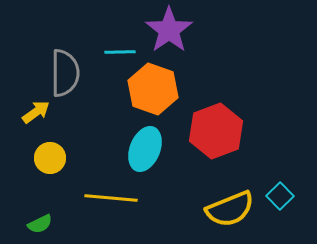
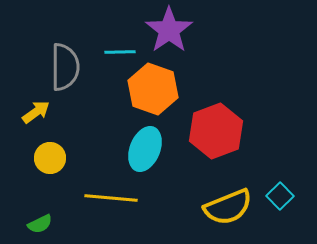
gray semicircle: moved 6 px up
yellow semicircle: moved 2 px left, 2 px up
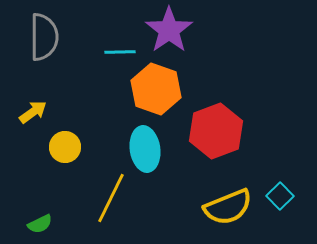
gray semicircle: moved 21 px left, 30 px up
orange hexagon: moved 3 px right
yellow arrow: moved 3 px left
cyan ellipse: rotated 30 degrees counterclockwise
yellow circle: moved 15 px right, 11 px up
yellow line: rotated 69 degrees counterclockwise
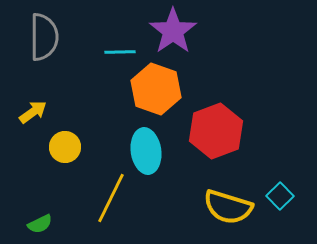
purple star: moved 4 px right, 1 px down
cyan ellipse: moved 1 px right, 2 px down
yellow semicircle: rotated 39 degrees clockwise
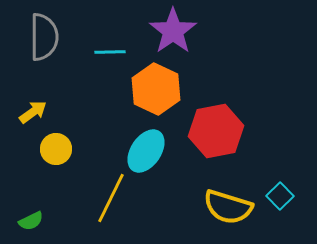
cyan line: moved 10 px left
orange hexagon: rotated 6 degrees clockwise
red hexagon: rotated 10 degrees clockwise
yellow circle: moved 9 px left, 2 px down
cyan ellipse: rotated 42 degrees clockwise
green semicircle: moved 9 px left, 3 px up
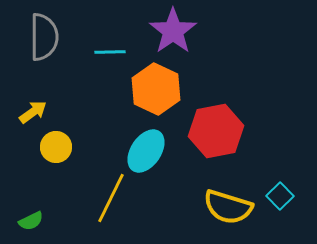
yellow circle: moved 2 px up
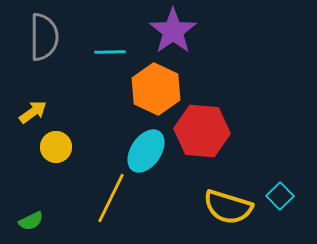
red hexagon: moved 14 px left; rotated 16 degrees clockwise
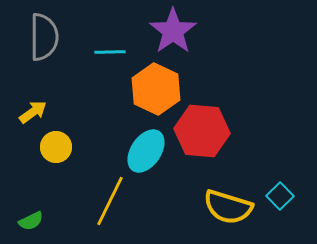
yellow line: moved 1 px left, 3 px down
